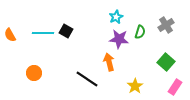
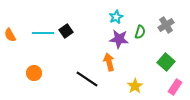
black square: rotated 24 degrees clockwise
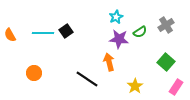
green semicircle: rotated 40 degrees clockwise
pink rectangle: moved 1 px right
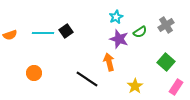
orange semicircle: rotated 80 degrees counterclockwise
purple star: rotated 12 degrees clockwise
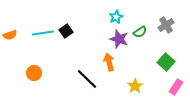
cyan line: rotated 10 degrees counterclockwise
black line: rotated 10 degrees clockwise
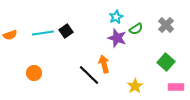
gray cross: rotated 14 degrees counterclockwise
green semicircle: moved 4 px left, 3 px up
purple star: moved 2 px left, 1 px up
orange arrow: moved 5 px left, 2 px down
black line: moved 2 px right, 4 px up
pink rectangle: rotated 56 degrees clockwise
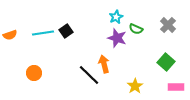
gray cross: moved 2 px right
green semicircle: rotated 56 degrees clockwise
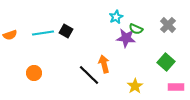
black square: rotated 24 degrees counterclockwise
purple star: moved 9 px right; rotated 12 degrees counterclockwise
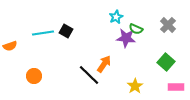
orange semicircle: moved 11 px down
orange arrow: rotated 48 degrees clockwise
orange circle: moved 3 px down
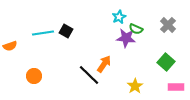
cyan star: moved 3 px right
